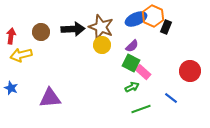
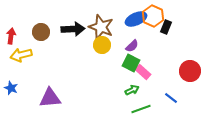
green arrow: moved 3 px down
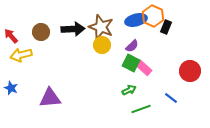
blue ellipse: moved 1 px down; rotated 10 degrees clockwise
red arrow: rotated 49 degrees counterclockwise
pink rectangle: moved 1 px right, 4 px up
green arrow: moved 3 px left
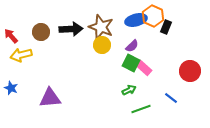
black arrow: moved 2 px left
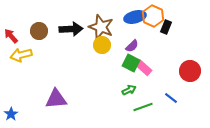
blue ellipse: moved 1 px left, 3 px up
brown circle: moved 2 px left, 1 px up
blue star: moved 26 px down; rotated 16 degrees clockwise
purple triangle: moved 6 px right, 1 px down
green line: moved 2 px right, 2 px up
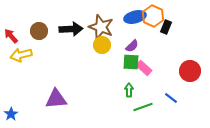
green square: moved 1 px up; rotated 24 degrees counterclockwise
green arrow: rotated 64 degrees counterclockwise
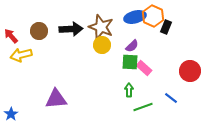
green square: moved 1 px left
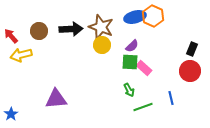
black rectangle: moved 26 px right, 22 px down
green arrow: rotated 152 degrees clockwise
blue line: rotated 40 degrees clockwise
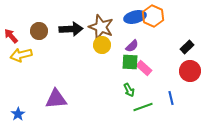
black rectangle: moved 5 px left, 2 px up; rotated 24 degrees clockwise
blue star: moved 7 px right
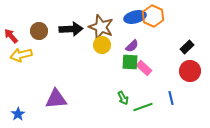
green arrow: moved 6 px left, 8 px down
